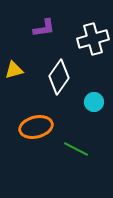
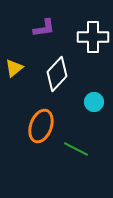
white cross: moved 2 px up; rotated 16 degrees clockwise
yellow triangle: moved 2 px up; rotated 24 degrees counterclockwise
white diamond: moved 2 px left, 3 px up; rotated 8 degrees clockwise
orange ellipse: moved 5 px right, 1 px up; rotated 56 degrees counterclockwise
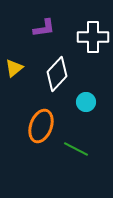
cyan circle: moved 8 px left
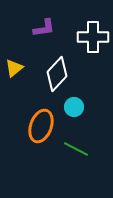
cyan circle: moved 12 px left, 5 px down
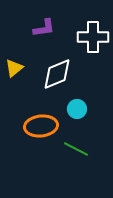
white diamond: rotated 24 degrees clockwise
cyan circle: moved 3 px right, 2 px down
orange ellipse: rotated 64 degrees clockwise
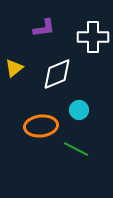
cyan circle: moved 2 px right, 1 px down
